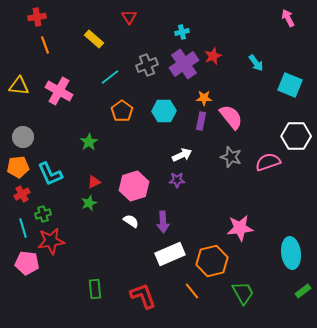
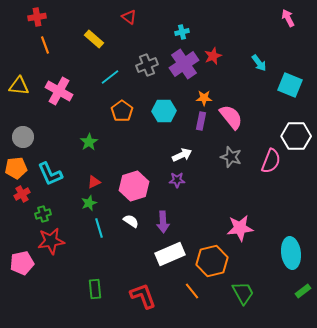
red triangle at (129, 17): rotated 21 degrees counterclockwise
cyan arrow at (256, 63): moved 3 px right
pink semicircle at (268, 162): moved 3 px right, 1 px up; rotated 130 degrees clockwise
orange pentagon at (18, 167): moved 2 px left, 1 px down
cyan line at (23, 228): moved 76 px right
pink pentagon at (27, 263): moved 5 px left; rotated 20 degrees counterclockwise
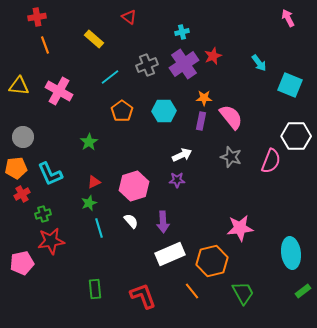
white semicircle at (131, 221): rotated 14 degrees clockwise
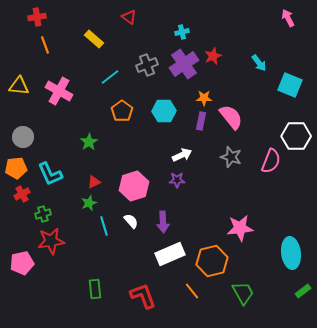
cyan line at (99, 228): moved 5 px right, 2 px up
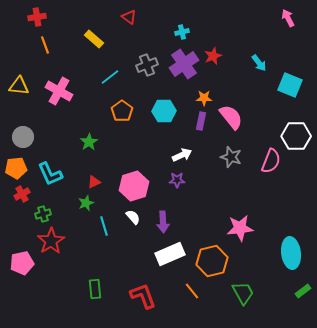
green star at (89, 203): moved 3 px left
white semicircle at (131, 221): moved 2 px right, 4 px up
red star at (51, 241): rotated 24 degrees counterclockwise
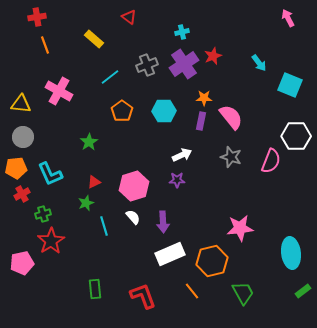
yellow triangle at (19, 86): moved 2 px right, 18 px down
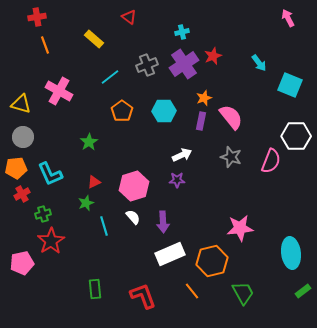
orange star at (204, 98): rotated 21 degrees counterclockwise
yellow triangle at (21, 104): rotated 10 degrees clockwise
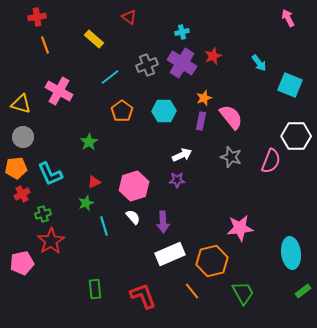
purple cross at (184, 64): moved 2 px left, 1 px up; rotated 24 degrees counterclockwise
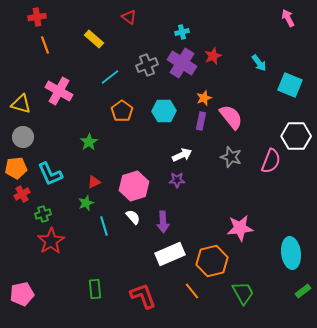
pink pentagon at (22, 263): moved 31 px down
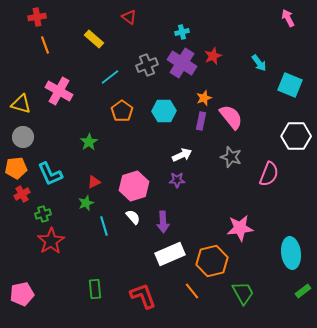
pink semicircle at (271, 161): moved 2 px left, 13 px down
